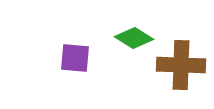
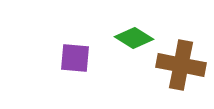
brown cross: rotated 9 degrees clockwise
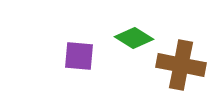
purple square: moved 4 px right, 2 px up
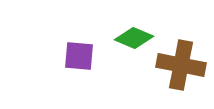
green diamond: rotated 9 degrees counterclockwise
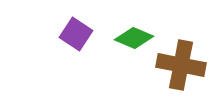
purple square: moved 3 px left, 22 px up; rotated 28 degrees clockwise
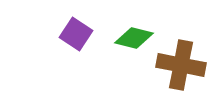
green diamond: rotated 9 degrees counterclockwise
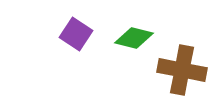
brown cross: moved 1 px right, 5 px down
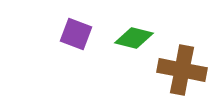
purple square: rotated 12 degrees counterclockwise
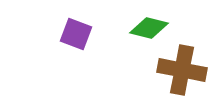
green diamond: moved 15 px right, 10 px up
